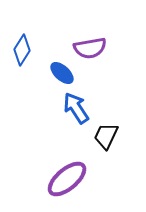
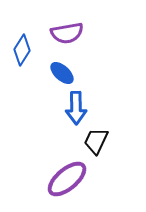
purple semicircle: moved 23 px left, 15 px up
blue arrow: rotated 148 degrees counterclockwise
black trapezoid: moved 10 px left, 5 px down
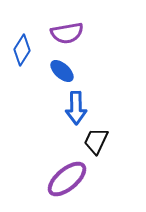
blue ellipse: moved 2 px up
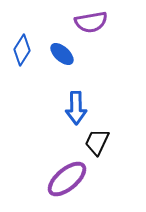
purple semicircle: moved 24 px right, 11 px up
blue ellipse: moved 17 px up
black trapezoid: moved 1 px right, 1 px down
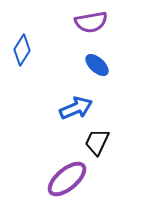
blue ellipse: moved 35 px right, 11 px down
blue arrow: rotated 112 degrees counterclockwise
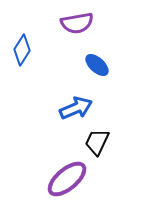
purple semicircle: moved 14 px left, 1 px down
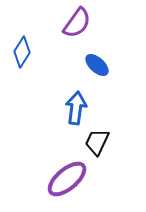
purple semicircle: rotated 44 degrees counterclockwise
blue diamond: moved 2 px down
blue arrow: rotated 60 degrees counterclockwise
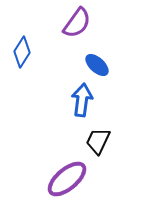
blue arrow: moved 6 px right, 8 px up
black trapezoid: moved 1 px right, 1 px up
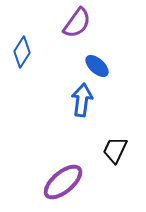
blue ellipse: moved 1 px down
black trapezoid: moved 17 px right, 9 px down
purple ellipse: moved 4 px left, 3 px down
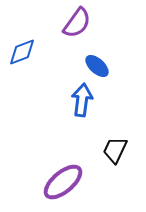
blue diamond: rotated 36 degrees clockwise
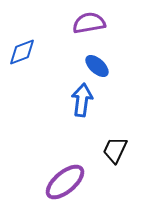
purple semicircle: moved 12 px right; rotated 136 degrees counterclockwise
purple ellipse: moved 2 px right
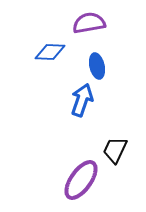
blue diamond: moved 28 px right; rotated 24 degrees clockwise
blue ellipse: rotated 35 degrees clockwise
blue arrow: rotated 12 degrees clockwise
purple ellipse: moved 16 px right, 2 px up; rotated 15 degrees counterclockwise
